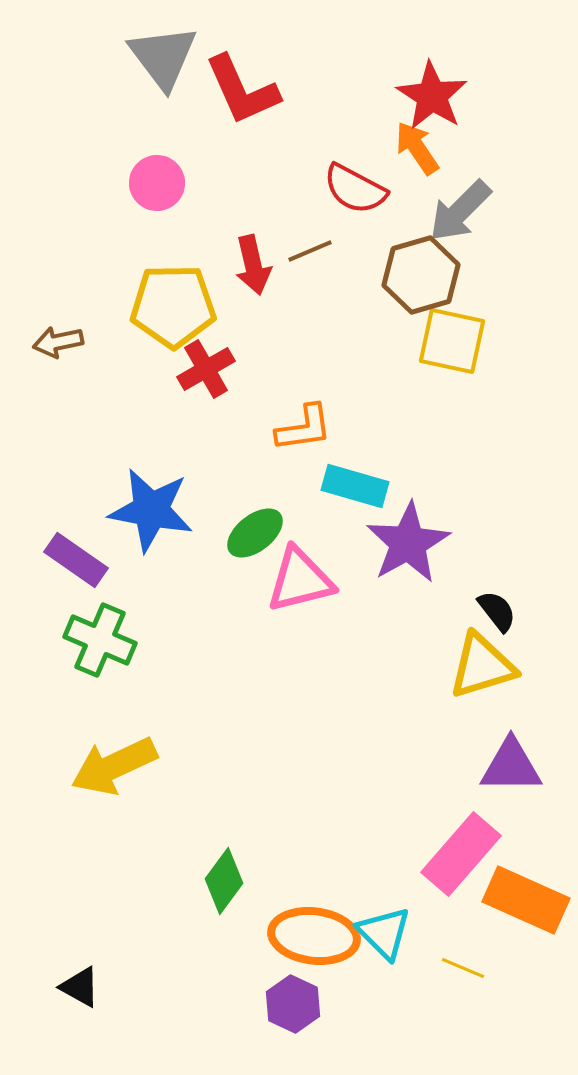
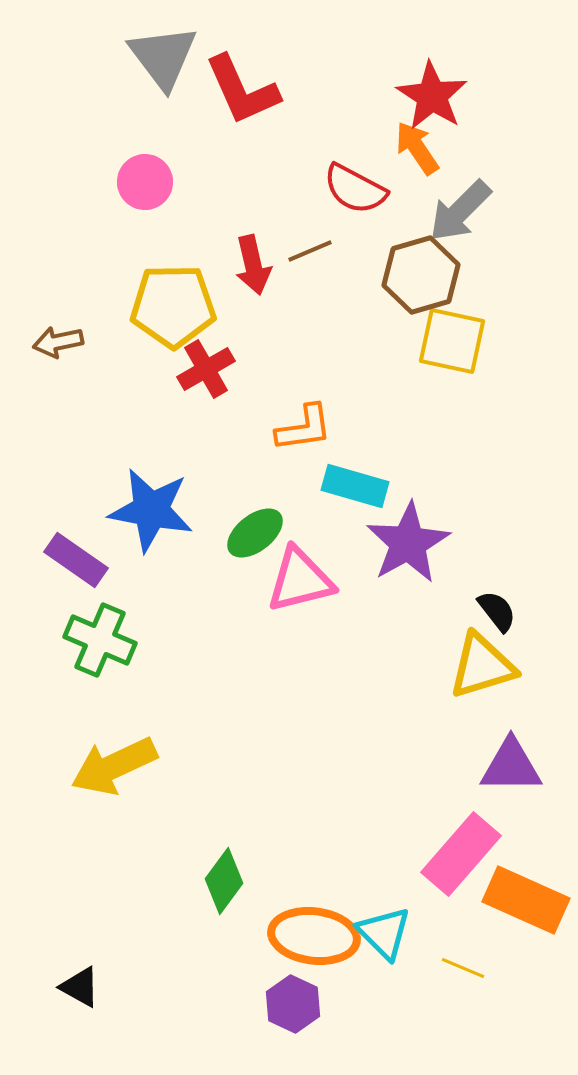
pink circle: moved 12 px left, 1 px up
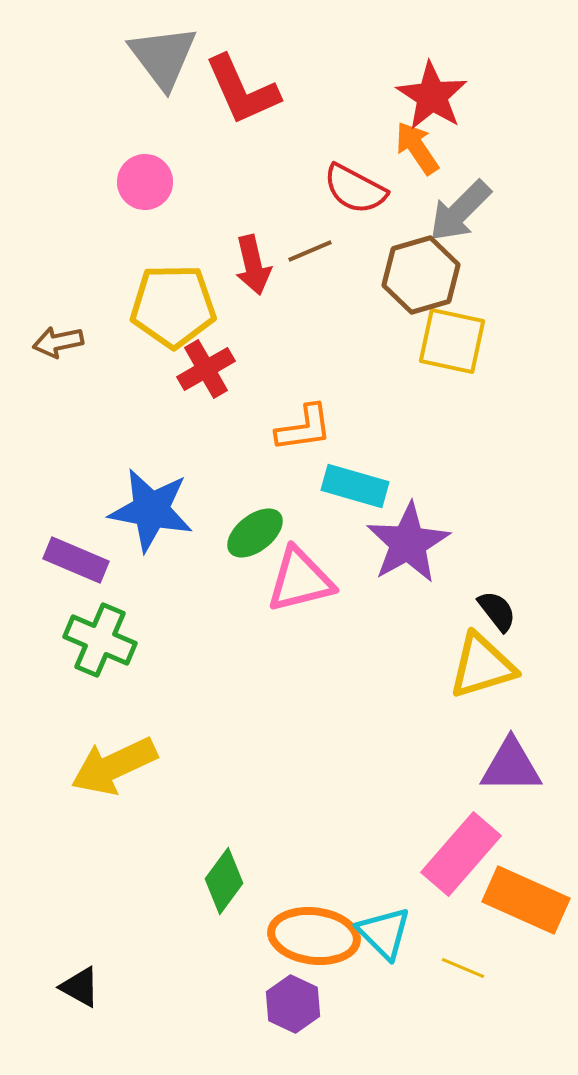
purple rectangle: rotated 12 degrees counterclockwise
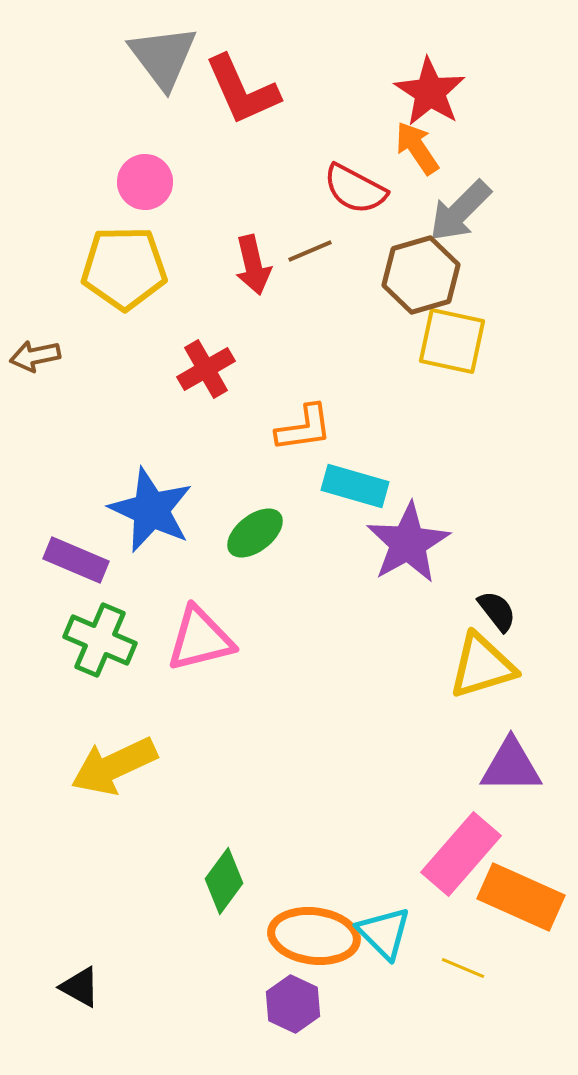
red star: moved 2 px left, 4 px up
yellow pentagon: moved 49 px left, 38 px up
brown arrow: moved 23 px left, 14 px down
blue star: rotated 14 degrees clockwise
pink triangle: moved 100 px left, 59 px down
orange rectangle: moved 5 px left, 3 px up
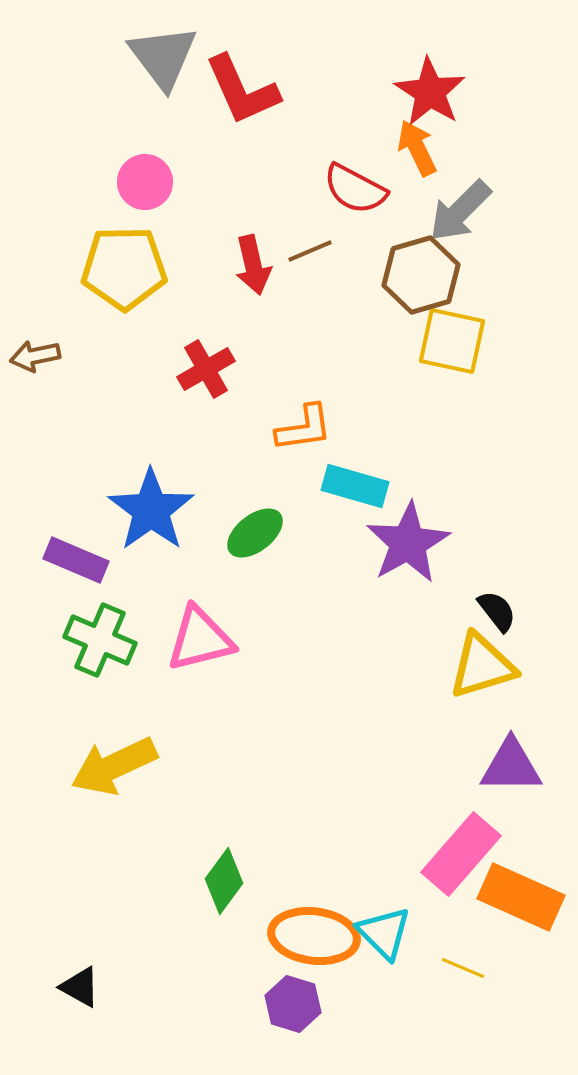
orange arrow: rotated 8 degrees clockwise
blue star: rotated 12 degrees clockwise
purple hexagon: rotated 8 degrees counterclockwise
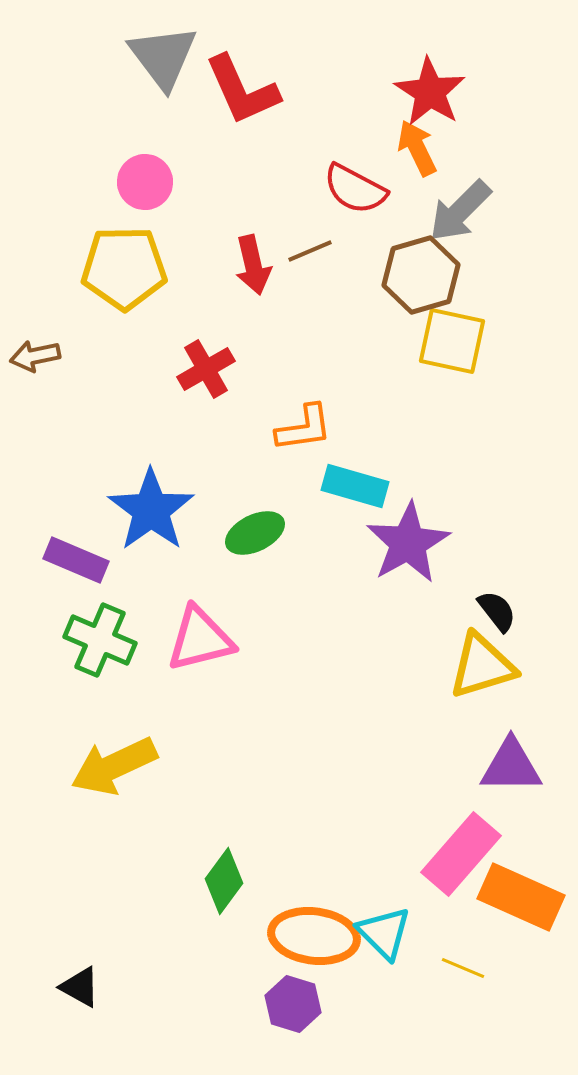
green ellipse: rotated 12 degrees clockwise
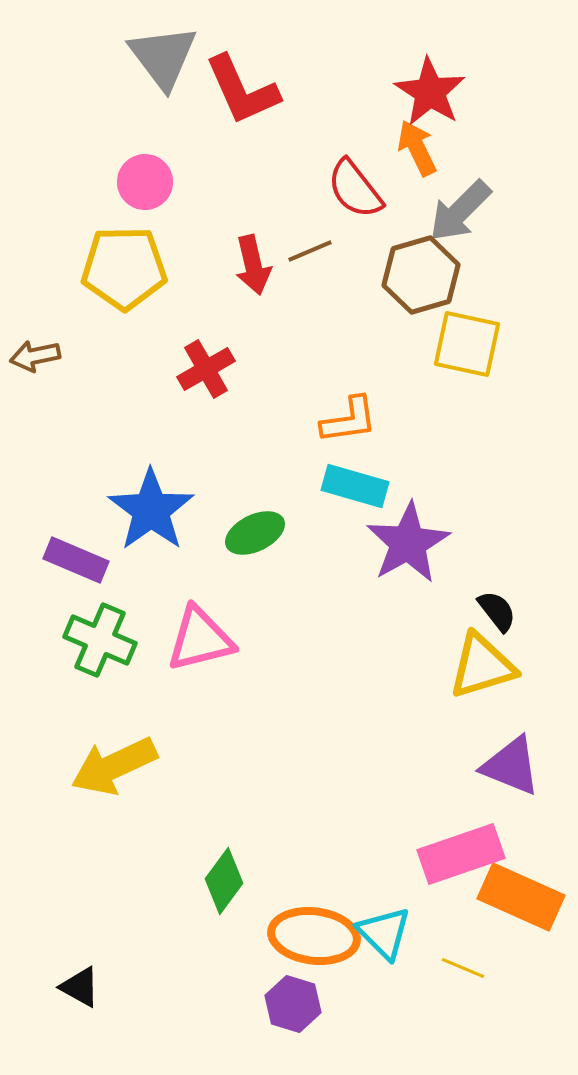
red semicircle: rotated 24 degrees clockwise
yellow square: moved 15 px right, 3 px down
orange L-shape: moved 45 px right, 8 px up
purple triangle: rotated 22 degrees clockwise
pink rectangle: rotated 30 degrees clockwise
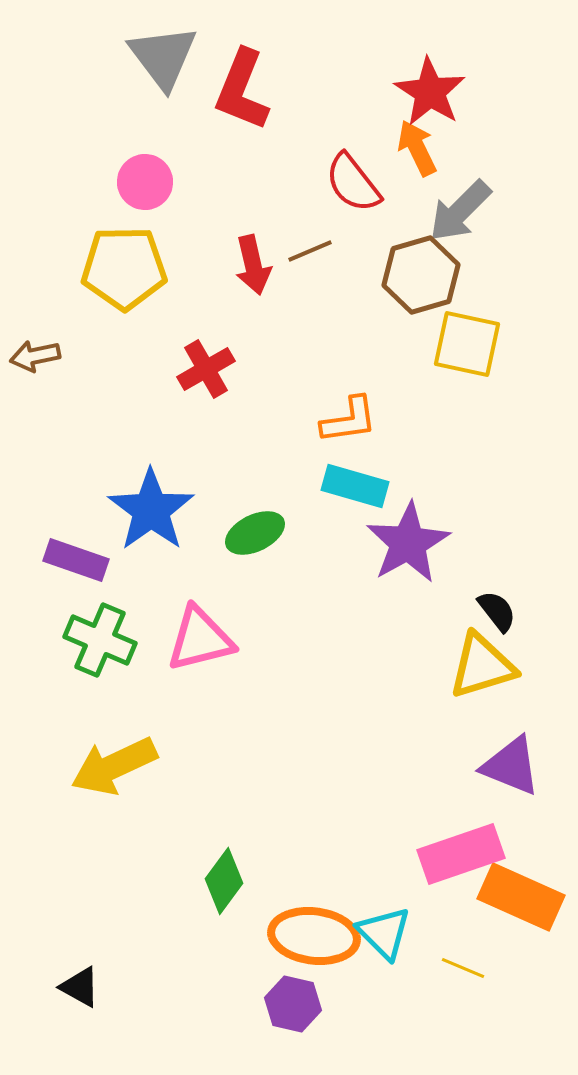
red L-shape: rotated 46 degrees clockwise
red semicircle: moved 2 px left, 6 px up
purple rectangle: rotated 4 degrees counterclockwise
purple hexagon: rotated 4 degrees counterclockwise
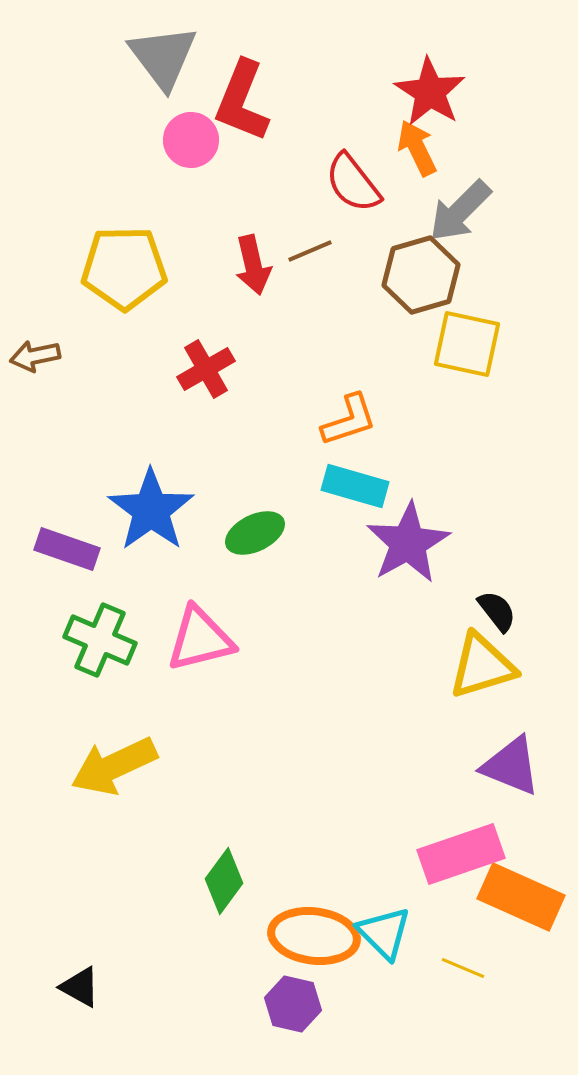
red L-shape: moved 11 px down
pink circle: moved 46 px right, 42 px up
orange L-shape: rotated 10 degrees counterclockwise
purple rectangle: moved 9 px left, 11 px up
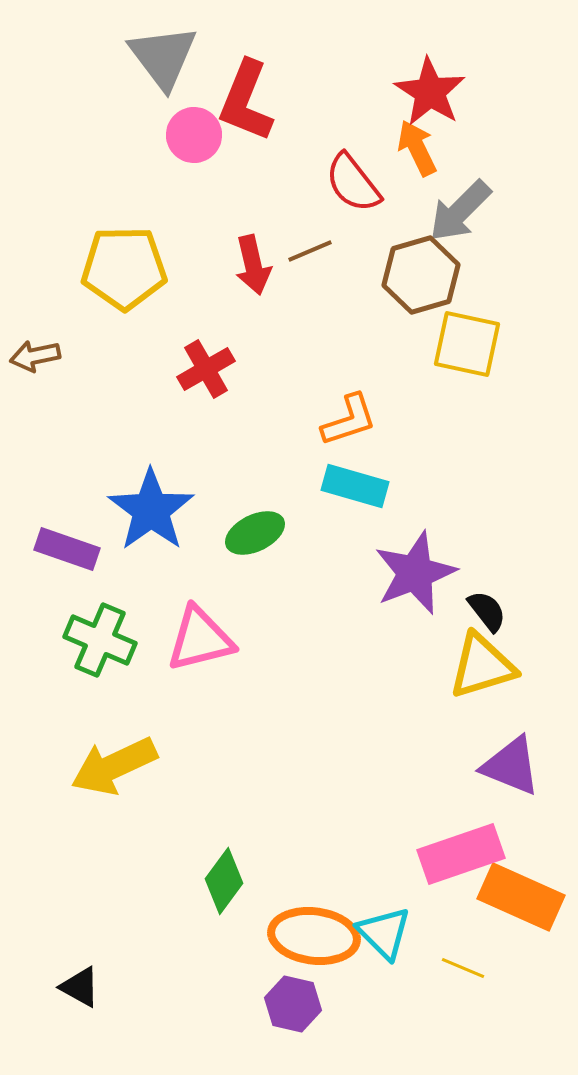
red L-shape: moved 4 px right
pink circle: moved 3 px right, 5 px up
purple star: moved 7 px right, 30 px down; rotated 8 degrees clockwise
black semicircle: moved 10 px left
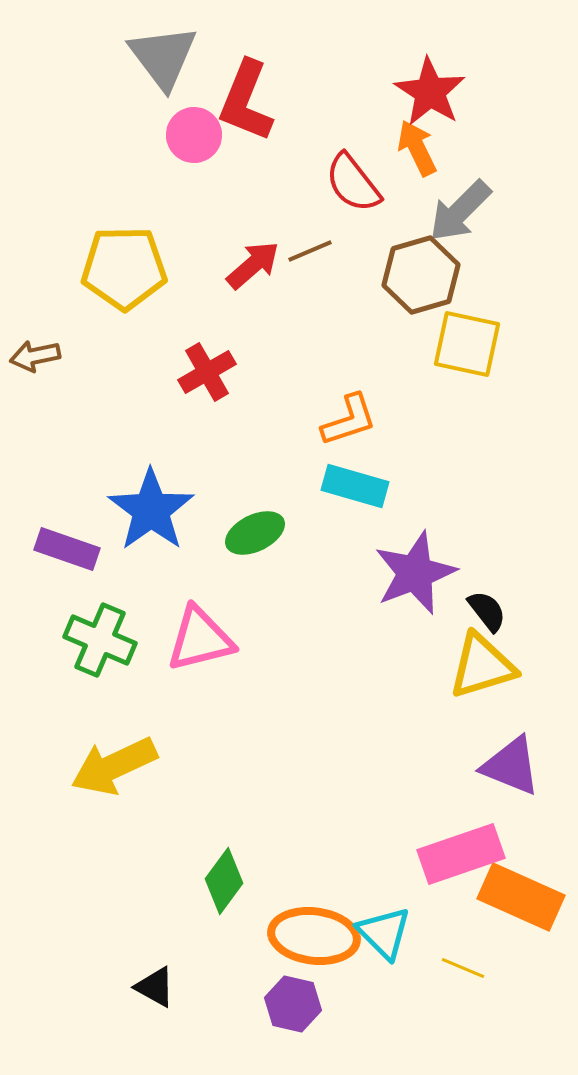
red arrow: rotated 118 degrees counterclockwise
red cross: moved 1 px right, 3 px down
black triangle: moved 75 px right
